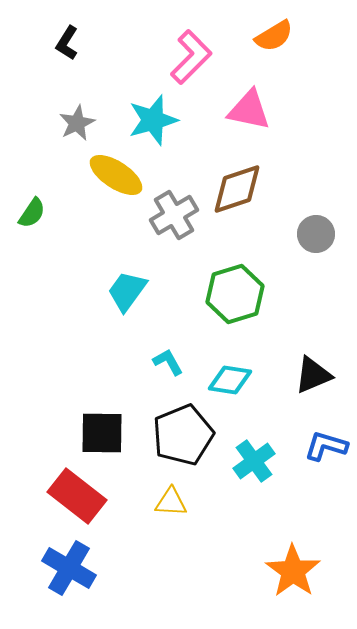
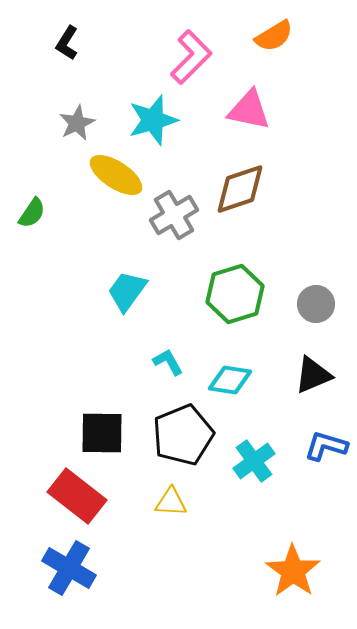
brown diamond: moved 3 px right
gray circle: moved 70 px down
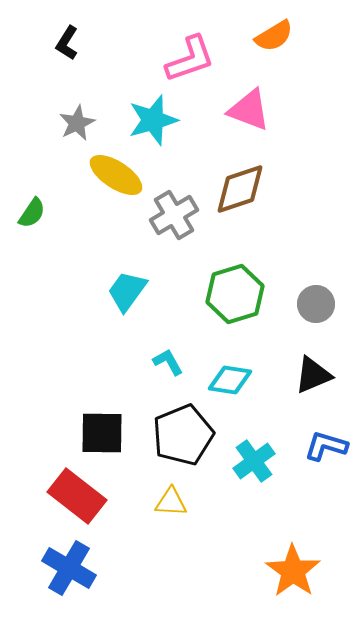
pink L-shape: moved 1 px left, 2 px down; rotated 26 degrees clockwise
pink triangle: rotated 9 degrees clockwise
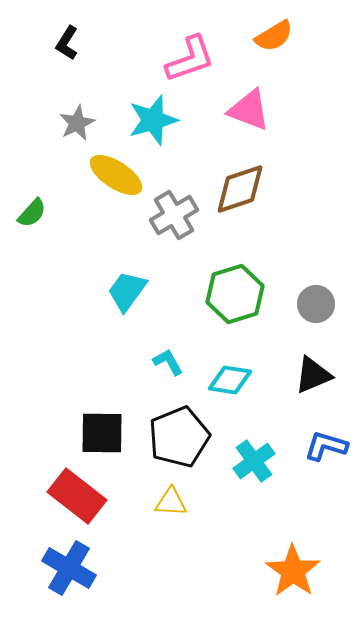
green semicircle: rotated 8 degrees clockwise
black pentagon: moved 4 px left, 2 px down
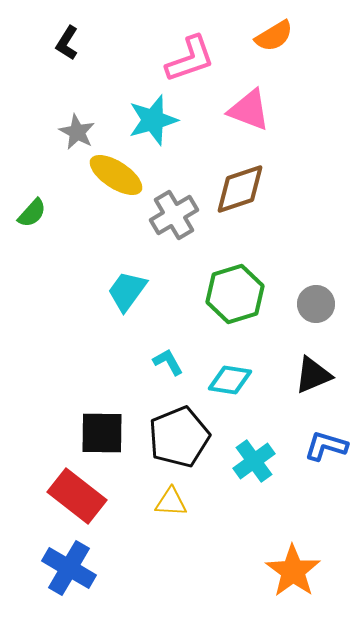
gray star: moved 9 px down; rotated 18 degrees counterclockwise
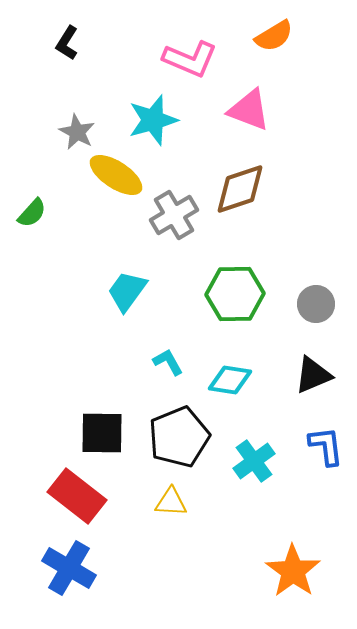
pink L-shape: rotated 42 degrees clockwise
green hexagon: rotated 16 degrees clockwise
blue L-shape: rotated 66 degrees clockwise
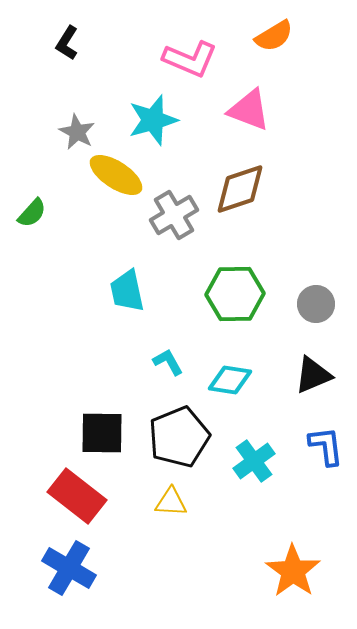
cyan trapezoid: rotated 48 degrees counterclockwise
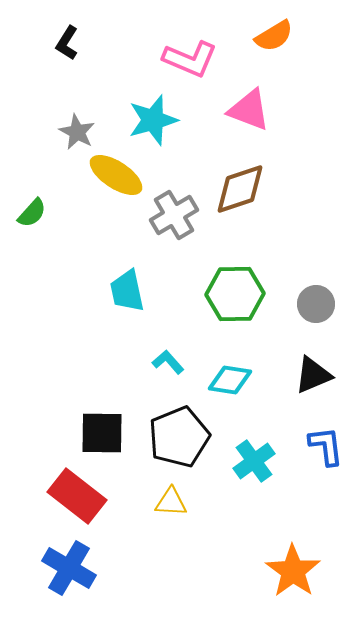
cyan L-shape: rotated 12 degrees counterclockwise
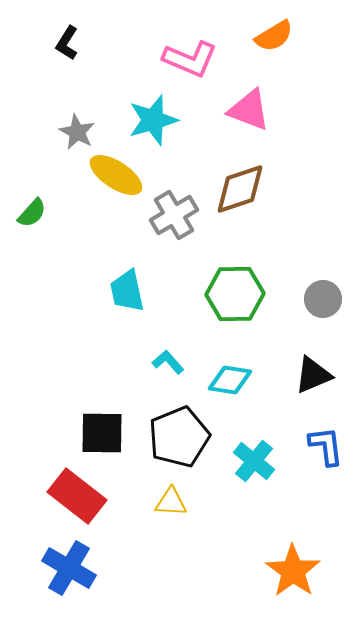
gray circle: moved 7 px right, 5 px up
cyan cross: rotated 15 degrees counterclockwise
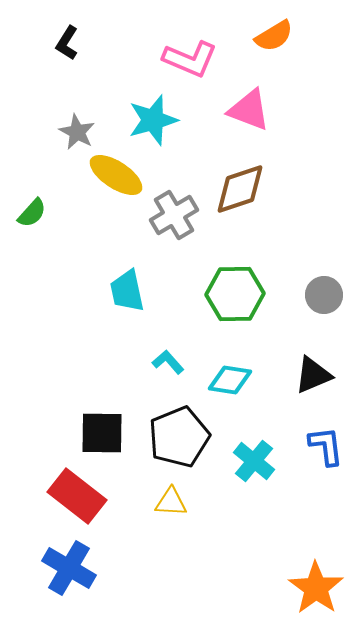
gray circle: moved 1 px right, 4 px up
orange star: moved 23 px right, 17 px down
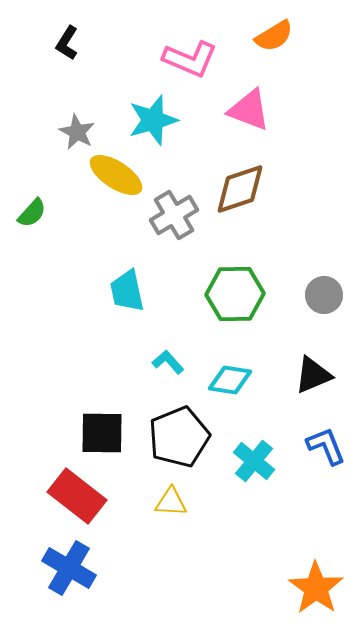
blue L-shape: rotated 15 degrees counterclockwise
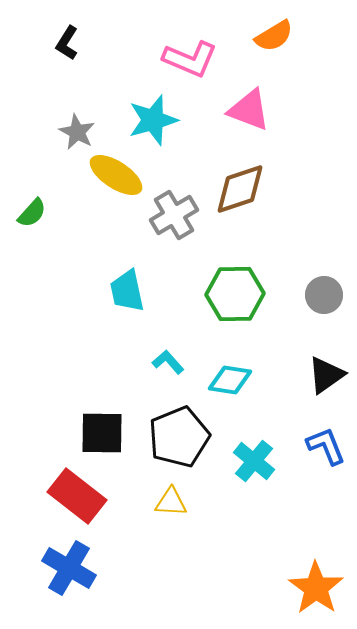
black triangle: moved 13 px right; rotated 12 degrees counterclockwise
